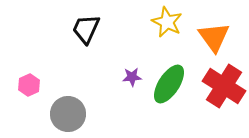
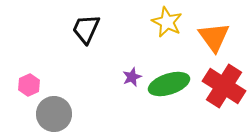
purple star: rotated 18 degrees counterclockwise
green ellipse: rotated 39 degrees clockwise
gray circle: moved 14 px left
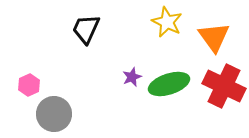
red cross: rotated 6 degrees counterclockwise
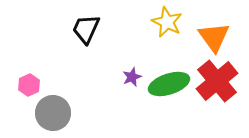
red cross: moved 7 px left, 5 px up; rotated 24 degrees clockwise
gray circle: moved 1 px left, 1 px up
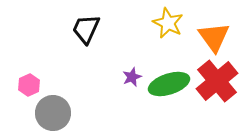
yellow star: moved 1 px right, 1 px down
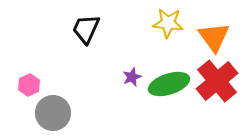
yellow star: rotated 20 degrees counterclockwise
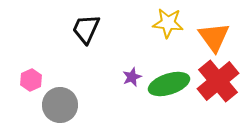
red cross: moved 1 px right
pink hexagon: moved 2 px right, 5 px up
gray circle: moved 7 px right, 8 px up
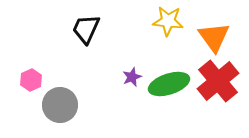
yellow star: moved 2 px up
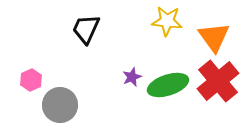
yellow star: moved 1 px left
green ellipse: moved 1 px left, 1 px down
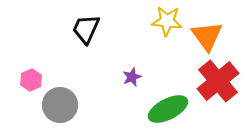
orange triangle: moved 7 px left, 1 px up
green ellipse: moved 24 px down; rotated 9 degrees counterclockwise
